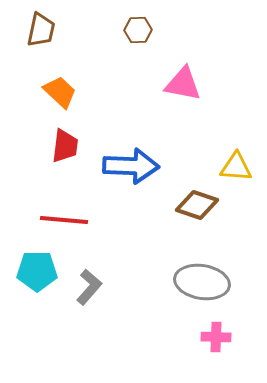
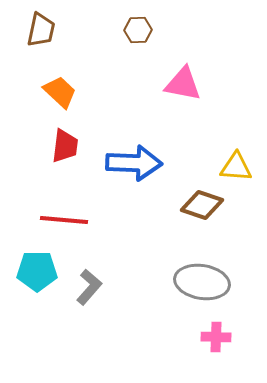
blue arrow: moved 3 px right, 3 px up
brown diamond: moved 5 px right
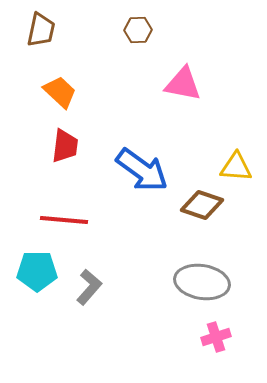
blue arrow: moved 8 px right, 7 px down; rotated 34 degrees clockwise
pink cross: rotated 20 degrees counterclockwise
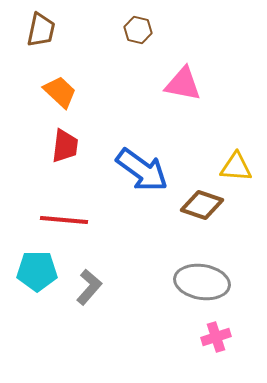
brown hexagon: rotated 16 degrees clockwise
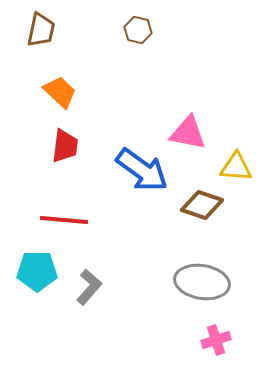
pink triangle: moved 5 px right, 49 px down
pink cross: moved 3 px down
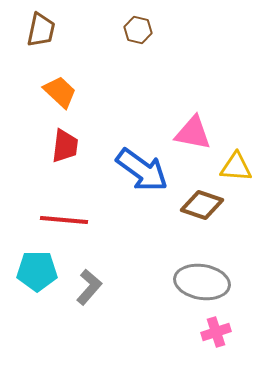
pink triangle: moved 5 px right
pink cross: moved 8 px up
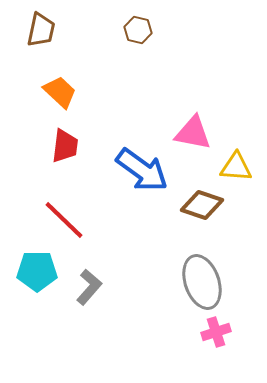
red line: rotated 39 degrees clockwise
gray ellipse: rotated 62 degrees clockwise
